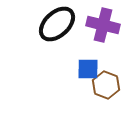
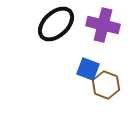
black ellipse: moved 1 px left
blue square: rotated 20 degrees clockwise
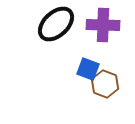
purple cross: rotated 12 degrees counterclockwise
brown hexagon: moved 1 px left, 1 px up
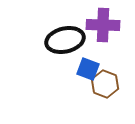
black ellipse: moved 9 px right, 16 px down; rotated 30 degrees clockwise
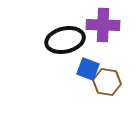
brown hexagon: moved 2 px right, 2 px up; rotated 12 degrees counterclockwise
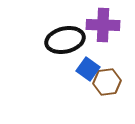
blue square: rotated 15 degrees clockwise
brown hexagon: rotated 16 degrees counterclockwise
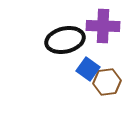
purple cross: moved 1 px down
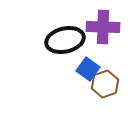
purple cross: moved 1 px down
brown hexagon: moved 2 px left, 2 px down; rotated 12 degrees counterclockwise
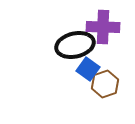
black ellipse: moved 10 px right, 5 px down
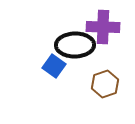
black ellipse: rotated 12 degrees clockwise
blue square: moved 34 px left, 3 px up
